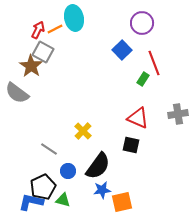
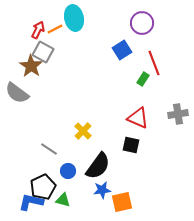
blue square: rotated 12 degrees clockwise
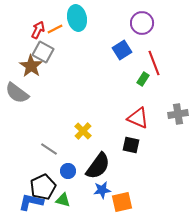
cyan ellipse: moved 3 px right
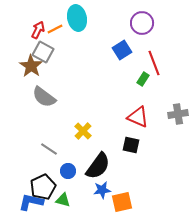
gray semicircle: moved 27 px right, 4 px down
red triangle: moved 1 px up
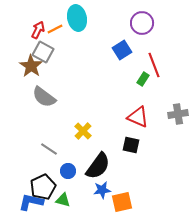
red line: moved 2 px down
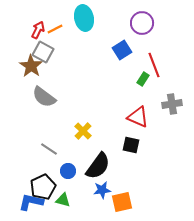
cyan ellipse: moved 7 px right
gray cross: moved 6 px left, 10 px up
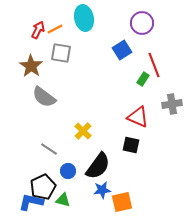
gray square: moved 18 px right, 1 px down; rotated 20 degrees counterclockwise
